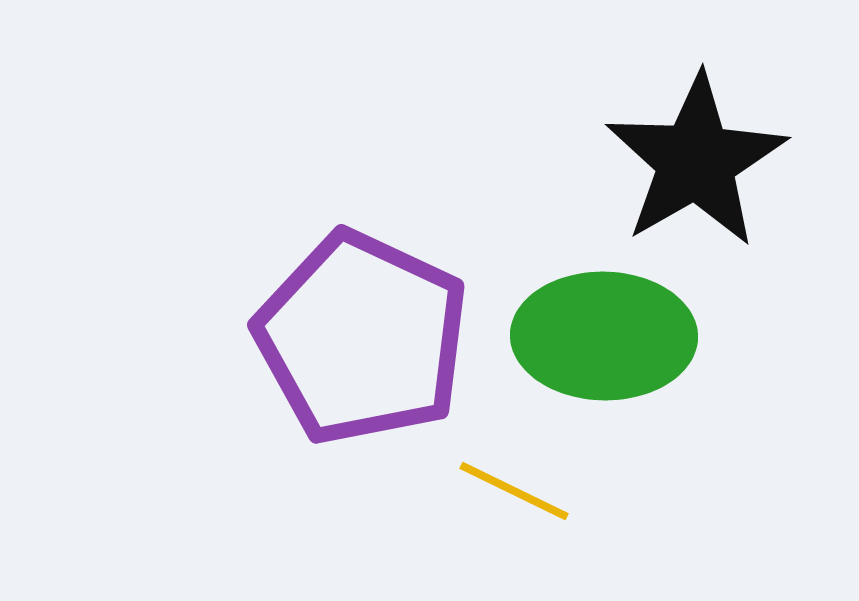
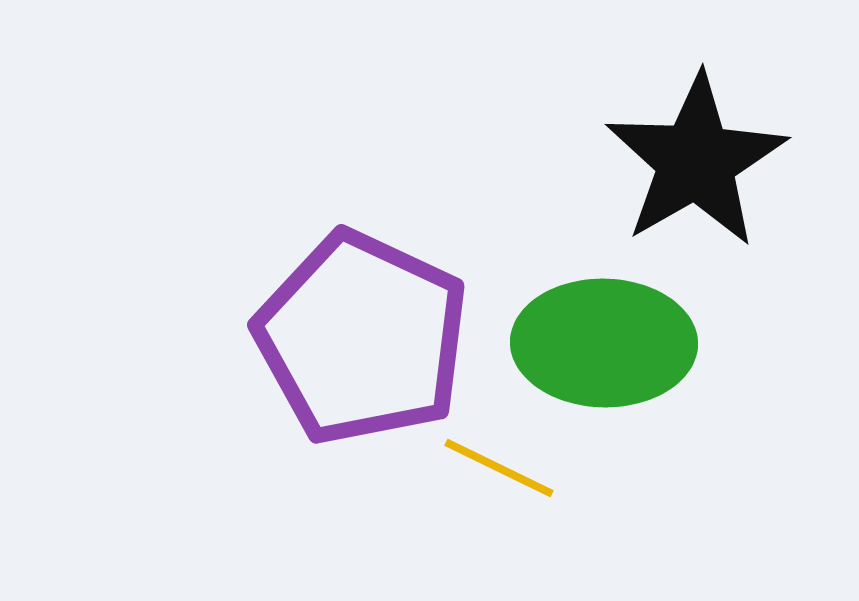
green ellipse: moved 7 px down
yellow line: moved 15 px left, 23 px up
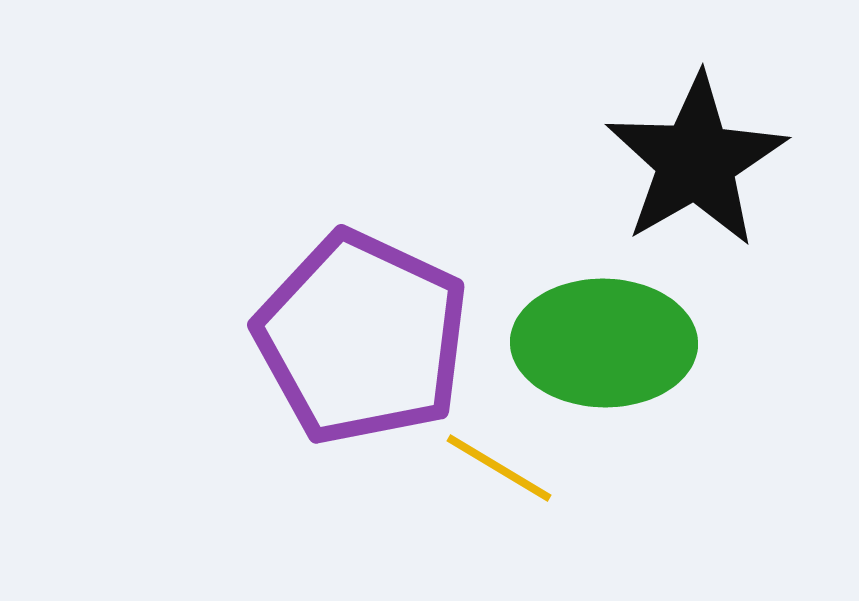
yellow line: rotated 5 degrees clockwise
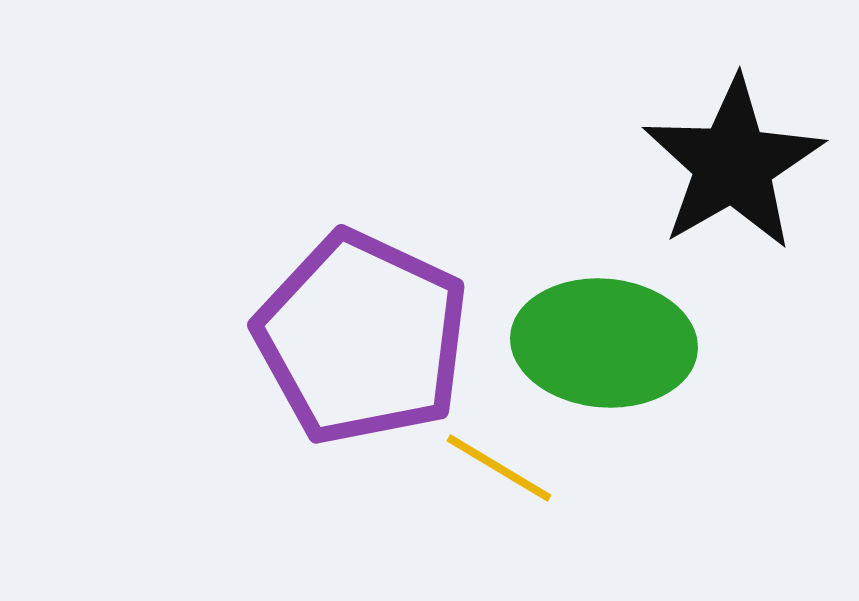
black star: moved 37 px right, 3 px down
green ellipse: rotated 4 degrees clockwise
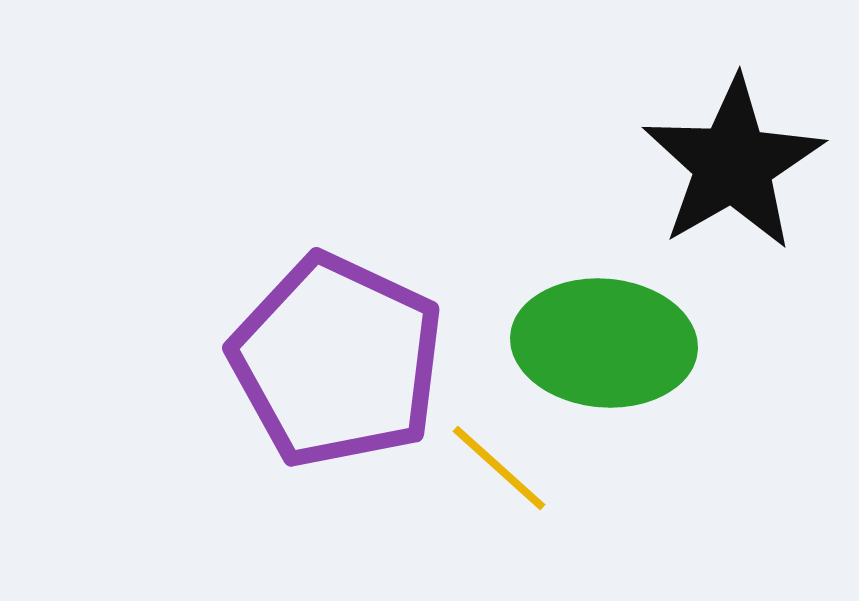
purple pentagon: moved 25 px left, 23 px down
yellow line: rotated 11 degrees clockwise
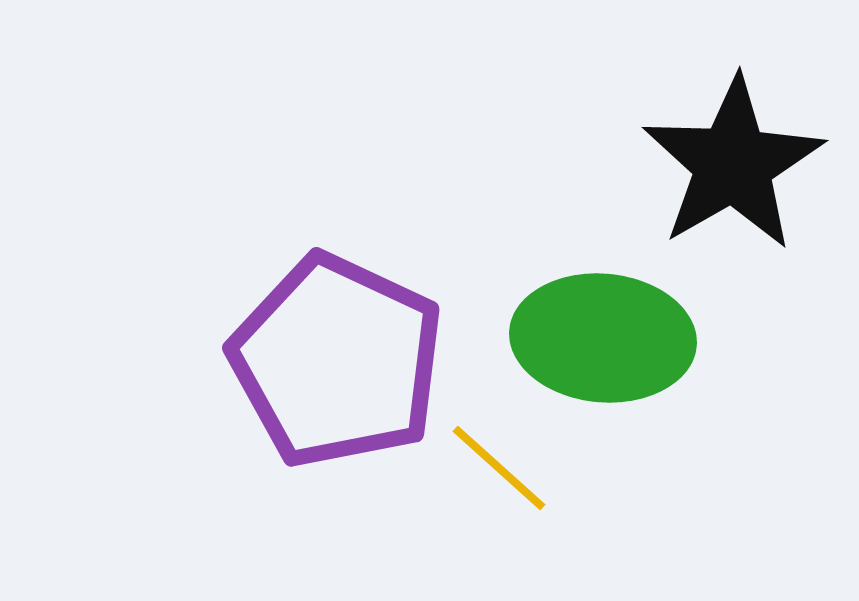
green ellipse: moved 1 px left, 5 px up
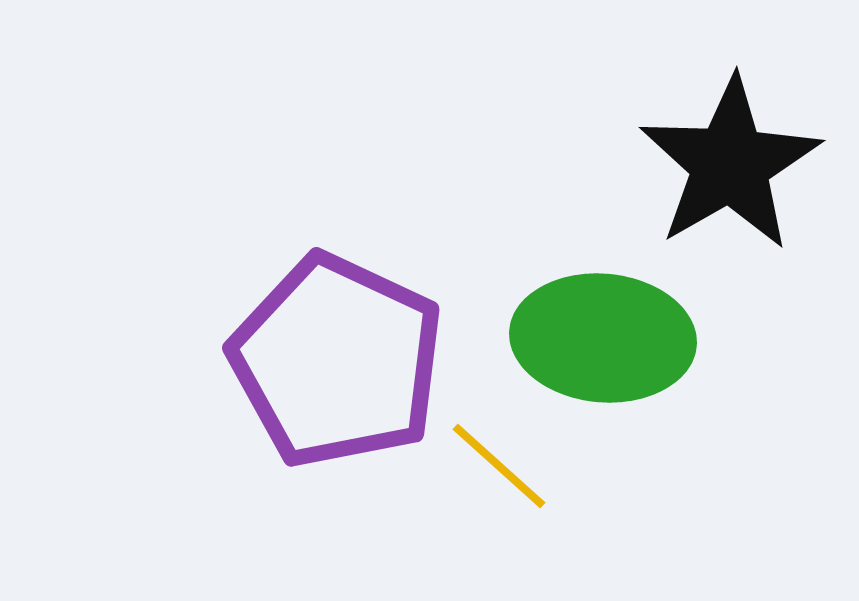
black star: moved 3 px left
yellow line: moved 2 px up
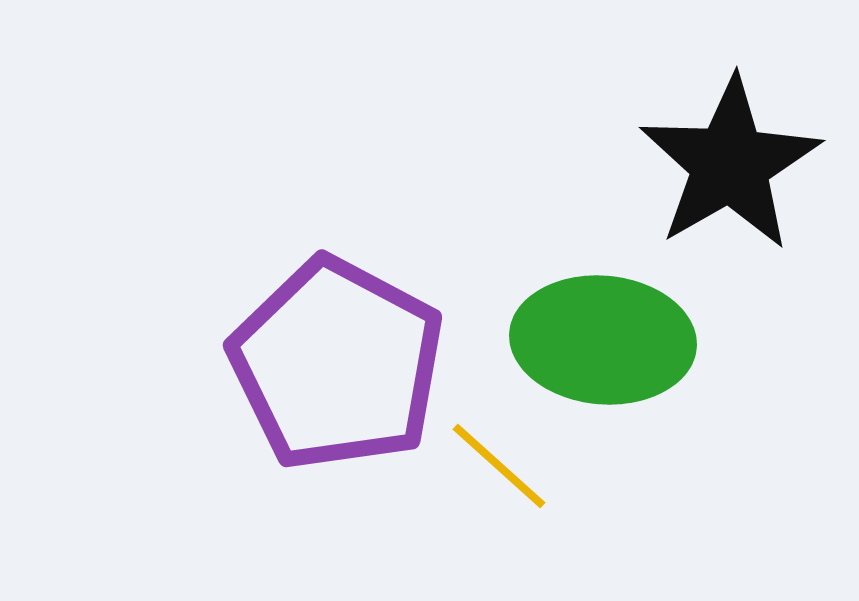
green ellipse: moved 2 px down
purple pentagon: moved 3 px down; rotated 3 degrees clockwise
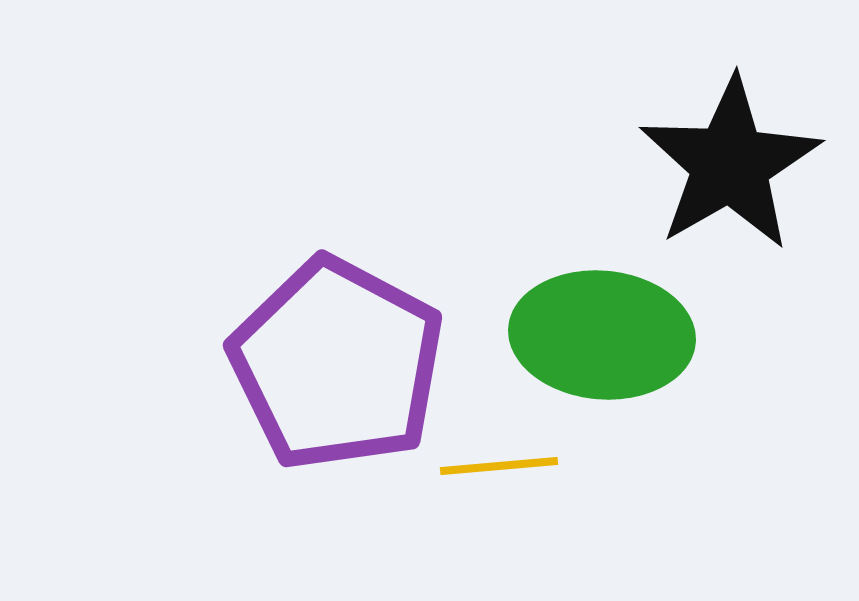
green ellipse: moved 1 px left, 5 px up
yellow line: rotated 47 degrees counterclockwise
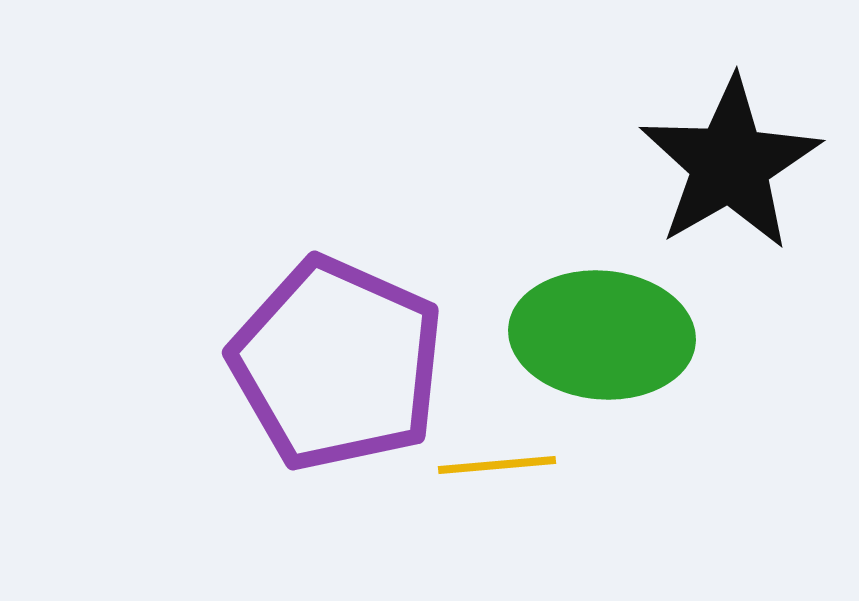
purple pentagon: rotated 4 degrees counterclockwise
yellow line: moved 2 px left, 1 px up
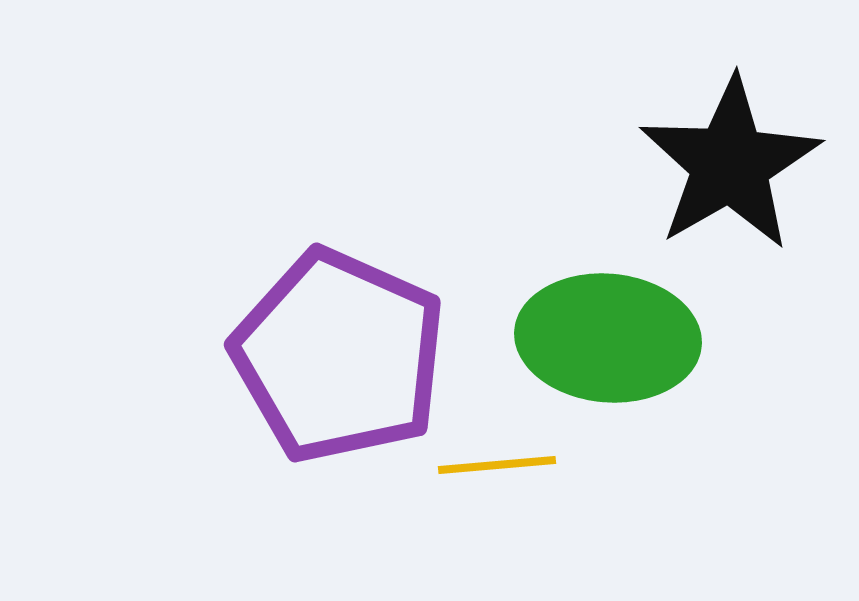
green ellipse: moved 6 px right, 3 px down
purple pentagon: moved 2 px right, 8 px up
